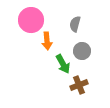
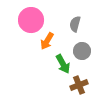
orange arrow: rotated 36 degrees clockwise
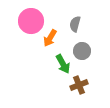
pink circle: moved 1 px down
orange arrow: moved 3 px right, 3 px up
